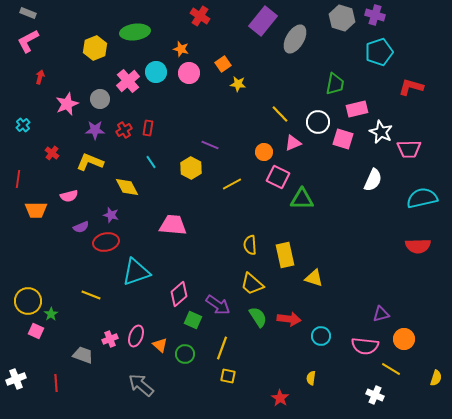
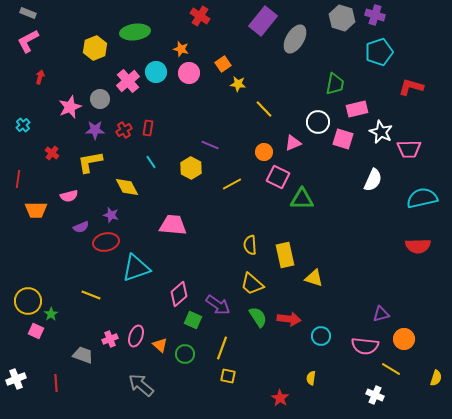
pink star at (67, 104): moved 3 px right, 3 px down
yellow line at (280, 114): moved 16 px left, 5 px up
yellow L-shape at (90, 162): rotated 32 degrees counterclockwise
cyan triangle at (136, 272): moved 4 px up
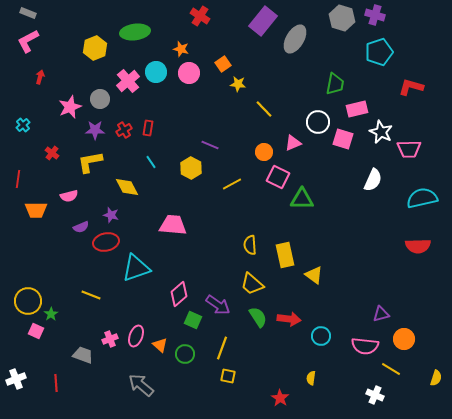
yellow triangle at (314, 278): moved 3 px up; rotated 18 degrees clockwise
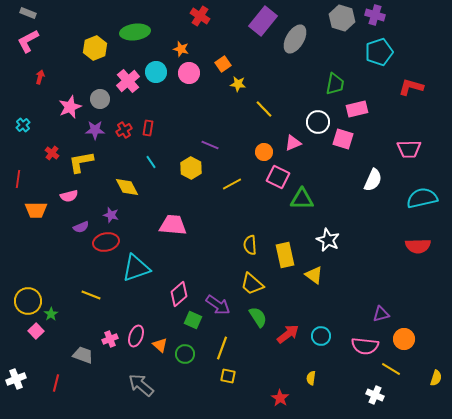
white star at (381, 132): moved 53 px left, 108 px down
yellow L-shape at (90, 162): moved 9 px left
red arrow at (289, 319): moved 1 px left, 15 px down; rotated 45 degrees counterclockwise
pink square at (36, 331): rotated 21 degrees clockwise
red line at (56, 383): rotated 18 degrees clockwise
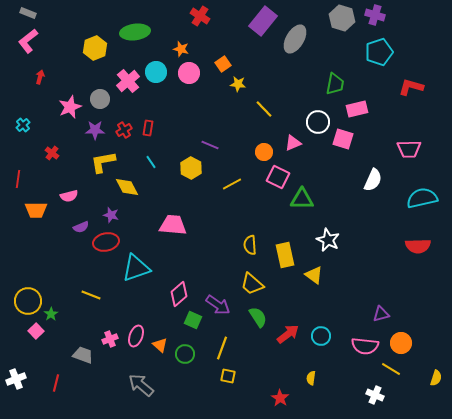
pink L-shape at (28, 41): rotated 10 degrees counterclockwise
yellow L-shape at (81, 162): moved 22 px right
orange circle at (404, 339): moved 3 px left, 4 px down
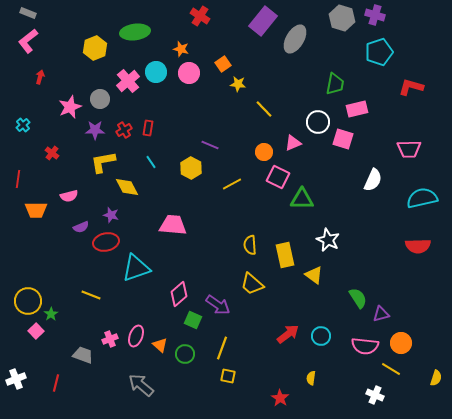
green semicircle at (258, 317): moved 100 px right, 19 px up
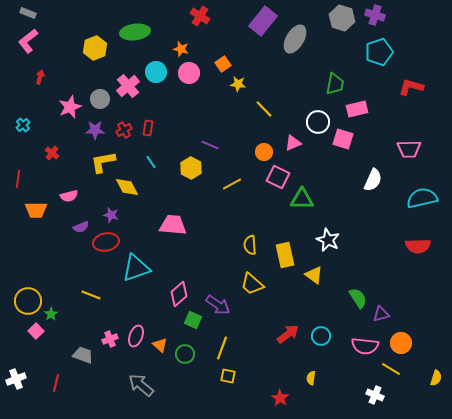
pink cross at (128, 81): moved 5 px down
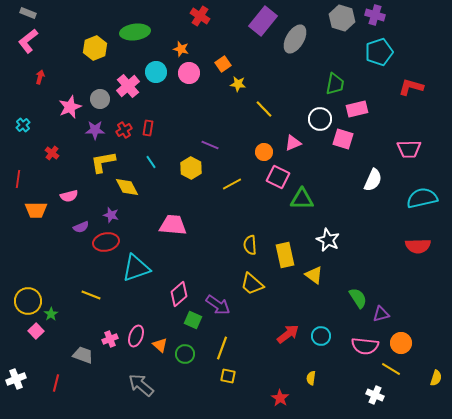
white circle at (318, 122): moved 2 px right, 3 px up
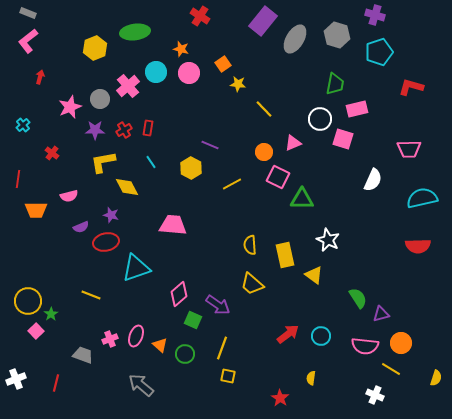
gray hexagon at (342, 18): moved 5 px left, 17 px down
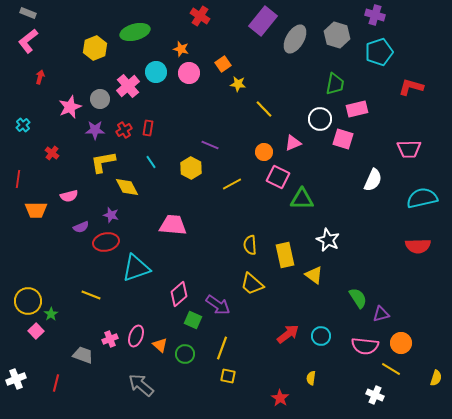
green ellipse at (135, 32): rotated 8 degrees counterclockwise
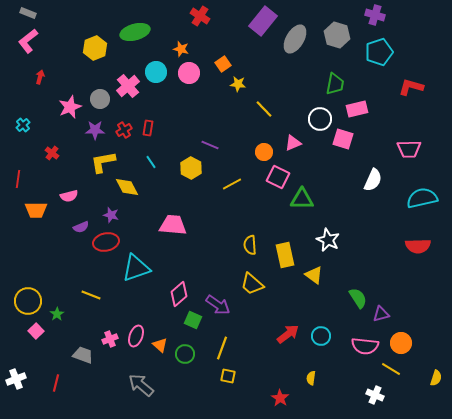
green star at (51, 314): moved 6 px right
